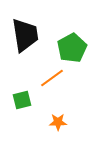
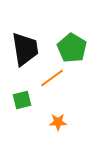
black trapezoid: moved 14 px down
green pentagon: rotated 12 degrees counterclockwise
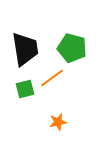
green pentagon: rotated 16 degrees counterclockwise
green square: moved 3 px right, 11 px up
orange star: rotated 12 degrees counterclockwise
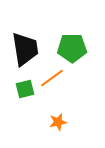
green pentagon: rotated 16 degrees counterclockwise
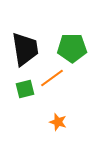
orange star: rotated 30 degrees clockwise
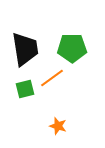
orange star: moved 4 px down
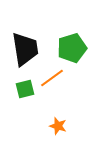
green pentagon: rotated 16 degrees counterclockwise
